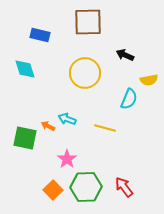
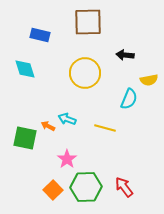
black arrow: rotated 18 degrees counterclockwise
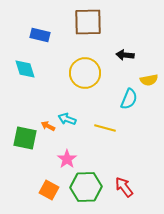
orange square: moved 4 px left; rotated 18 degrees counterclockwise
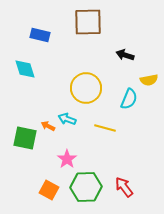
black arrow: rotated 12 degrees clockwise
yellow circle: moved 1 px right, 15 px down
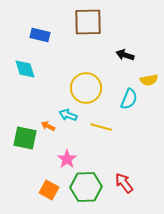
cyan arrow: moved 1 px right, 4 px up
yellow line: moved 4 px left, 1 px up
red arrow: moved 4 px up
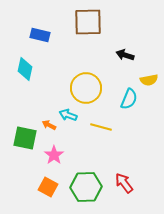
cyan diamond: rotated 30 degrees clockwise
orange arrow: moved 1 px right, 1 px up
pink star: moved 13 px left, 4 px up
orange square: moved 1 px left, 3 px up
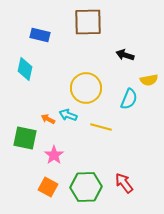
orange arrow: moved 1 px left, 6 px up
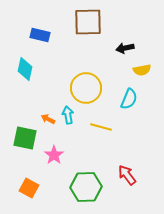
black arrow: moved 7 px up; rotated 30 degrees counterclockwise
yellow semicircle: moved 7 px left, 10 px up
cyan arrow: rotated 60 degrees clockwise
red arrow: moved 3 px right, 8 px up
orange square: moved 19 px left, 1 px down
